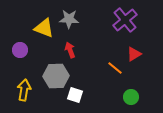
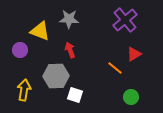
yellow triangle: moved 4 px left, 3 px down
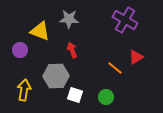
purple cross: rotated 20 degrees counterclockwise
red arrow: moved 2 px right
red triangle: moved 2 px right, 3 px down
green circle: moved 25 px left
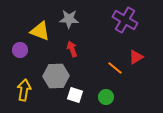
red arrow: moved 1 px up
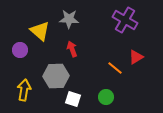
yellow triangle: rotated 20 degrees clockwise
white square: moved 2 px left, 4 px down
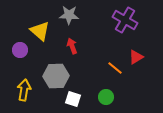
gray star: moved 4 px up
red arrow: moved 3 px up
